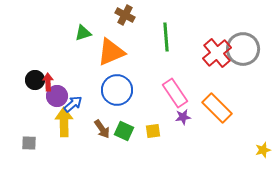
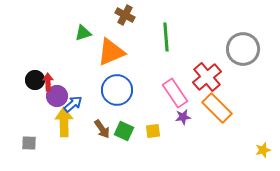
red cross: moved 10 px left, 24 px down
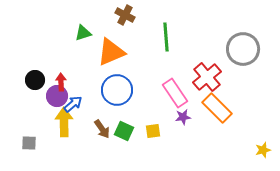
red arrow: moved 13 px right
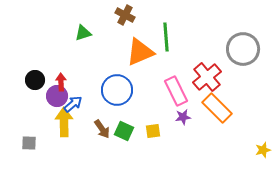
orange triangle: moved 29 px right
pink rectangle: moved 1 px right, 2 px up; rotated 8 degrees clockwise
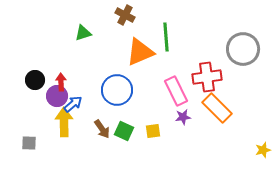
red cross: rotated 32 degrees clockwise
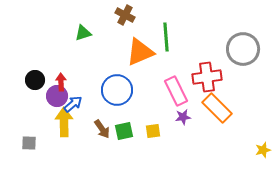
green square: rotated 36 degrees counterclockwise
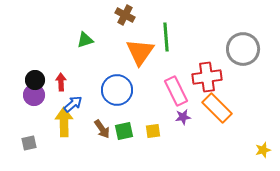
green triangle: moved 2 px right, 7 px down
orange triangle: rotated 32 degrees counterclockwise
purple circle: moved 23 px left, 1 px up
gray square: rotated 14 degrees counterclockwise
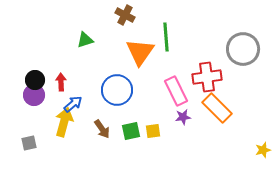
yellow arrow: rotated 16 degrees clockwise
green square: moved 7 px right
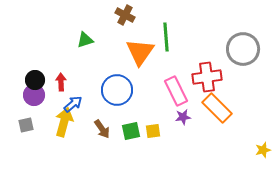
gray square: moved 3 px left, 18 px up
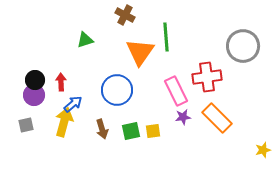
gray circle: moved 3 px up
orange rectangle: moved 10 px down
brown arrow: rotated 18 degrees clockwise
